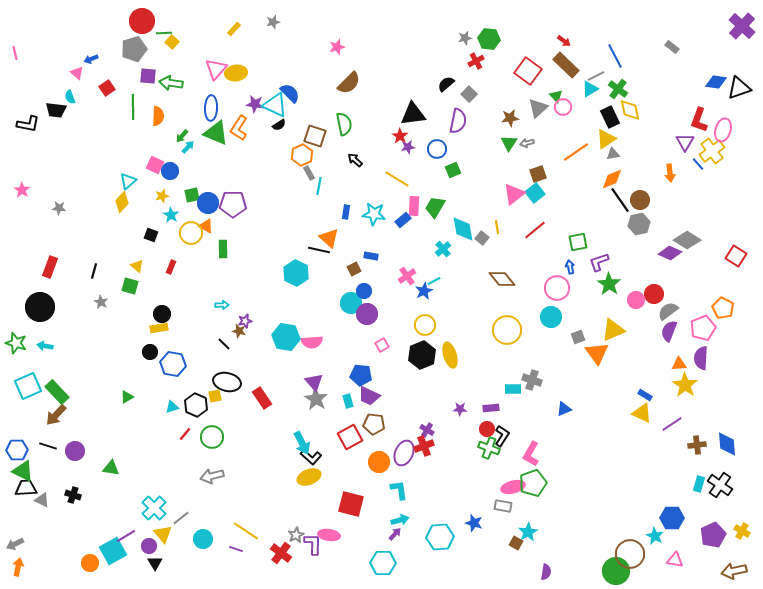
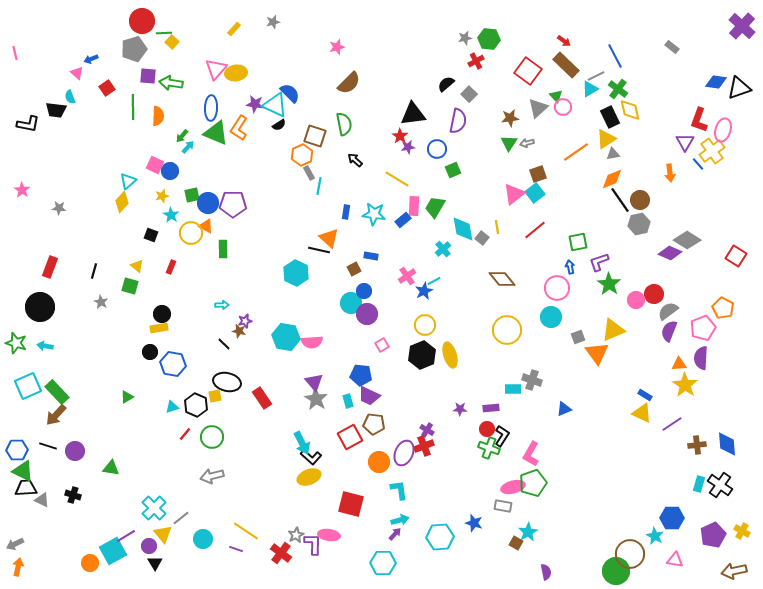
purple semicircle at (546, 572): rotated 21 degrees counterclockwise
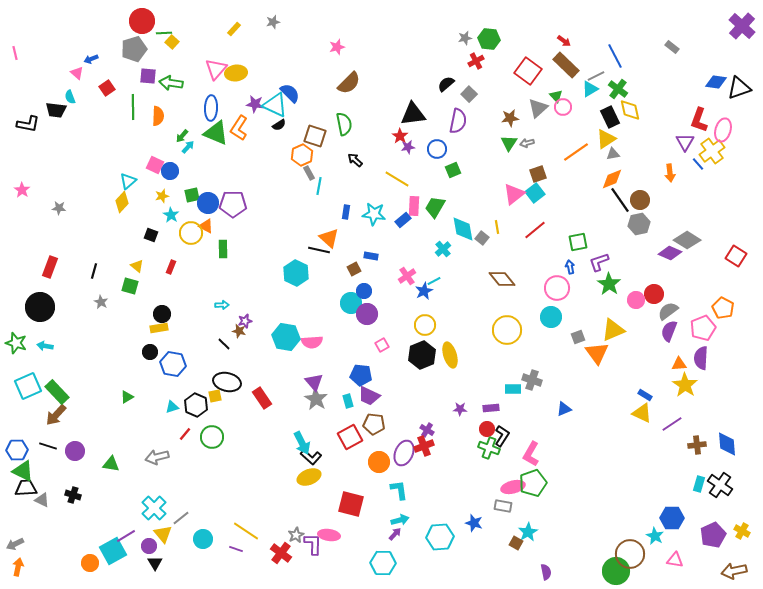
green triangle at (111, 468): moved 4 px up
gray arrow at (212, 476): moved 55 px left, 19 px up
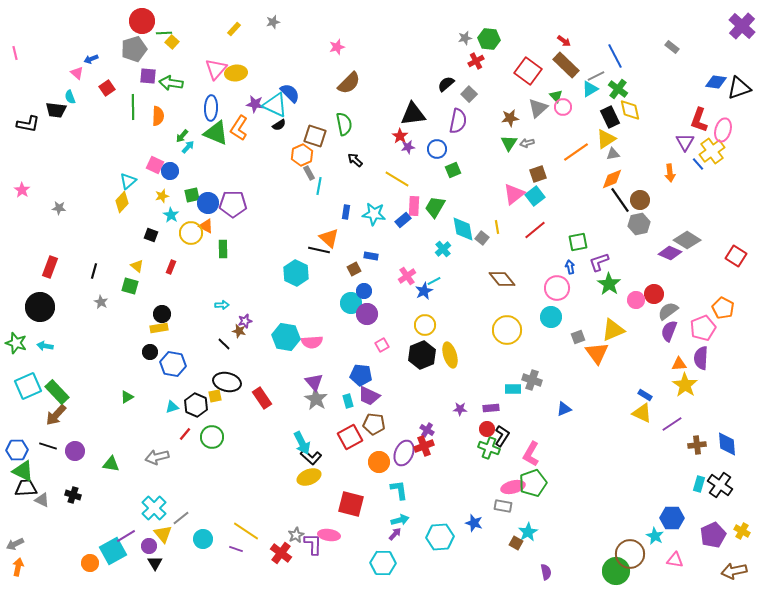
cyan square at (535, 193): moved 3 px down
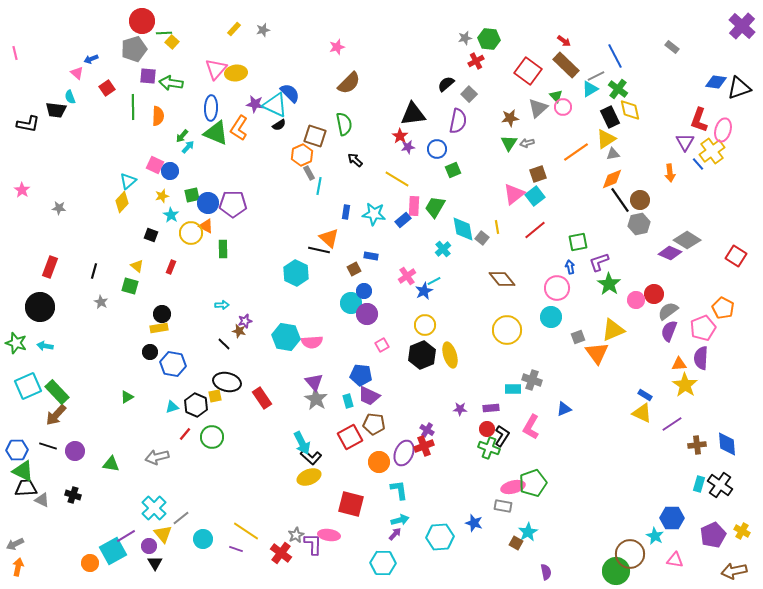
gray star at (273, 22): moved 10 px left, 8 px down
pink L-shape at (531, 454): moved 27 px up
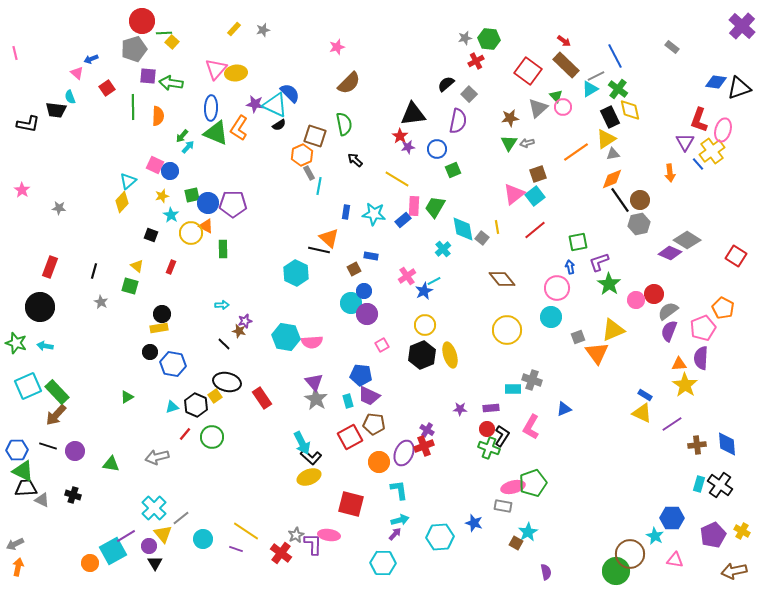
yellow square at (215, 396): rotated 24 degrees counterclockwise
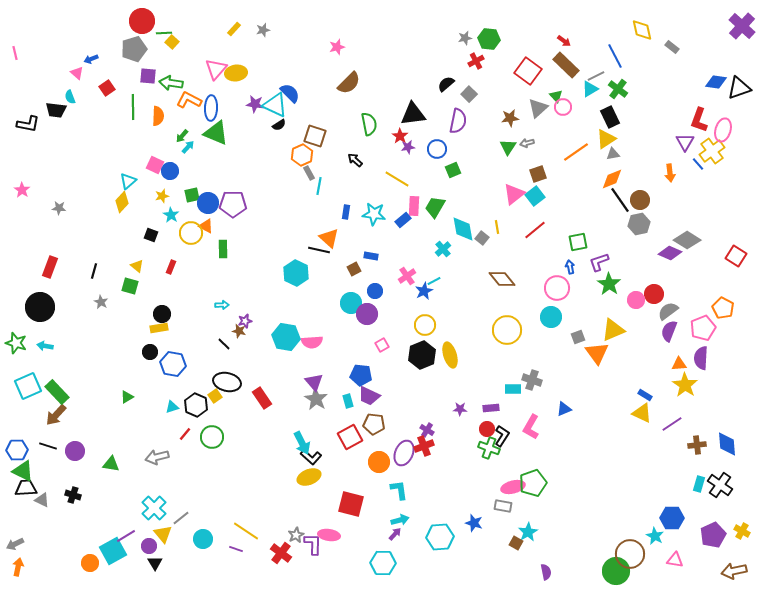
yellow diamond at (630, 110): moved 12 px right, 80 px up
green semicircle at (344, 124): moved 25 px right
orange L-shape at (239, 128): moved 50 px left, 28 px up; rotated 85 degrees clockwise
green triangle at (509, 143): moved 1 px left, 4 px down
blue circle at (364, 291): moved 11 px right
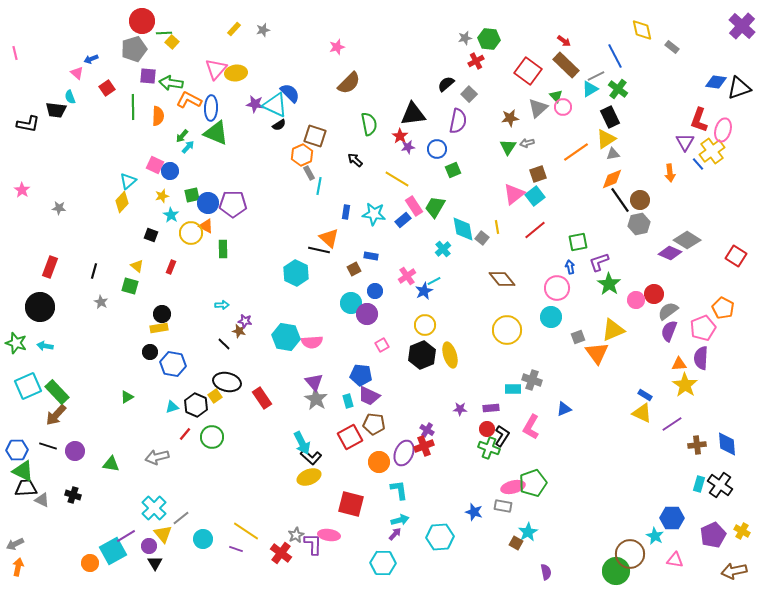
pink rectangle at (414, 206): rotated 36 degrees counterclockwise
purple star at (245, 321): rotated 24 degrees clockwise
blue star at (474, 523): moved 11 px up
